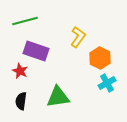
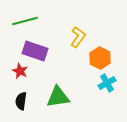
purple rectangle: moved 1 px left
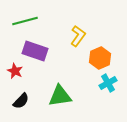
yellow L-shape: moved 1 px up
orange hexagon: rotated 10 degrees clockwise
red star: moved 5 px left
cyan cross: moved 1 px right
green triangle: moved 2 px right, 1 px up
black semicircle: rotated 144 degrees counterclockwise
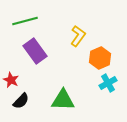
purple rectangle: rotated 35 degrees clockwise
red star: moved 4 px left, 9 px down
green triangle: moved 3 px right, 4 px down; rotated 10 degrees clockwise
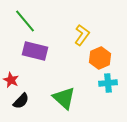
green line: rotated 65 degrees clockwise
yellow L-shape: moved 4 px right, 1 px up
purple rectangle: rotated 40 degrees counterclockwise
cyan cross: rotated 24 degrees clockwise
green triangle: moved 1 px right, 2 px up; rotated 40 degrees clockwise
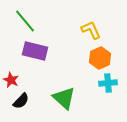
yellow L-shape: moved 9 px right, 5 px up; rotated 60 degrees counterclockwise
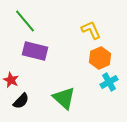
cyan cross: moved 1 px right, 1 px up; rotated 24 degrees counterclockwise
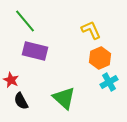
black semicircle: rotated 108 degrees clockwise
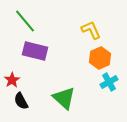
red star: moved 1 px right; rotated 14 degrees clockwise
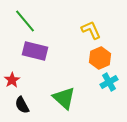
black semicircle: moved 1 px right, 4 px down
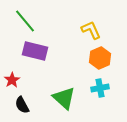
cyan cross: moved 9 px left, 6 px down; rotated 18 degrees clockwise
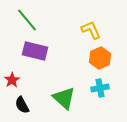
green line: moved 2 px right, 1 px up
